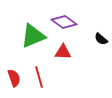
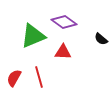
red semicircle: rotated 132 degrees counterclockwise
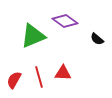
purple diamond: moved 1 px right, 1 px up
black semicircle: moved 4 px left
red triangle: moved 21 px down
red semicircle: moved 2 px down
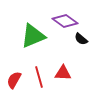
black semicircle: moved 16 px left
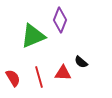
purple diamond: moved 5 px left, 1 px up; rotated 75 degrees clockwise
black semicircle: moved 23 px down
red semicircle: moved 1 px left, 2 px up; rotated 120 degrees clockwise
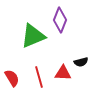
black semicircle: rotated 56 degrees counterclockwise
red semicircle: moved 1 px left
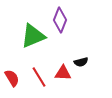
red line: rotated 15 degrees counterclockwise
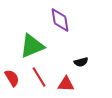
purple diamond: rotated 30 degrees counterclockwise
green triangle: moved 1 px left, 10 px down
red triangle: moved 3 px right, 11 px down
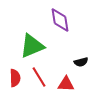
red semicircle: moved 3 px right; rotated 30 degrees clockwise
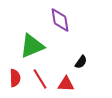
black semicircle: rotated 40 degrees counterclockwise
red line: moved 1 px right, 2 px down
